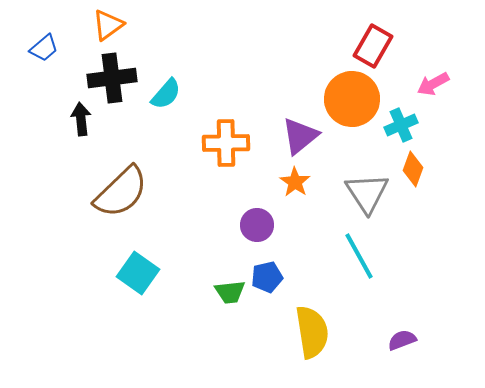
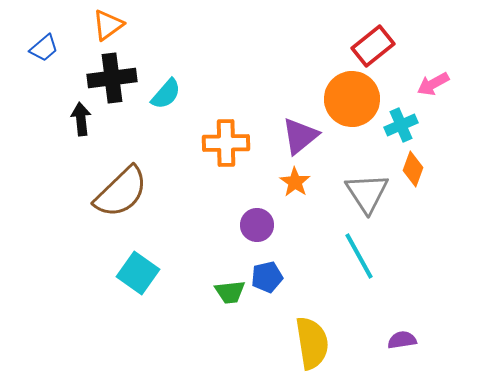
red rectangle: rotated 21 degrees clockwise
yellow semicircle: moved 11 px down
purple semicircle: rotated 12 degrees clockwise
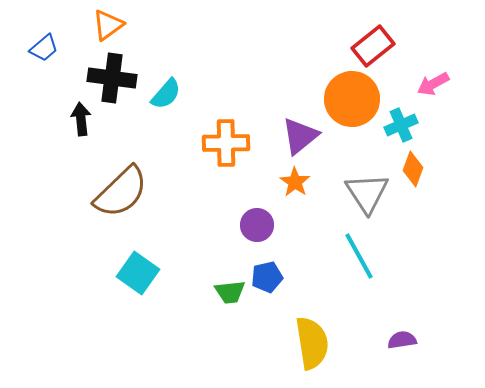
black cross: rotated 15 degrees clockwise
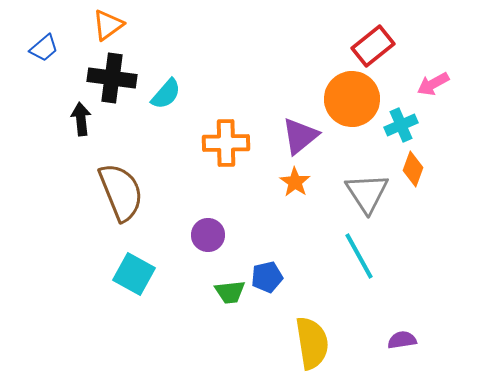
brown semicircle: rotated 68 degrees counterclockwise
purple circle: moved 49 px left, 10 px down
cyan square: moved 4 px left, 1 px down; rotated 6 degrees counterclockwise
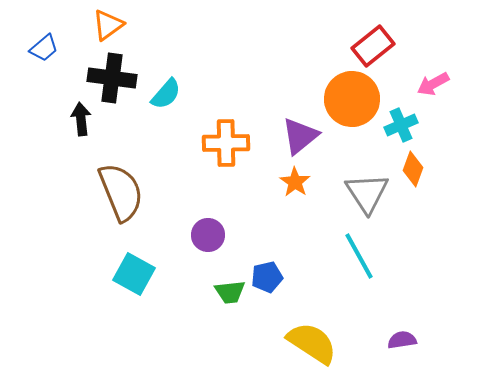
yellow semicircle: rotated 48 degrees counterclockwise
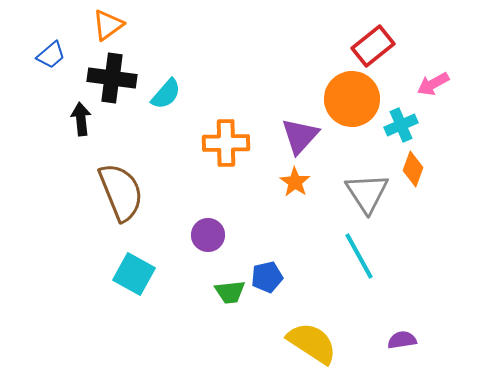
blue trapezoid: moved 7 px right, 7 px down
purple triangle: rotated 9 degrees counterclockwise
